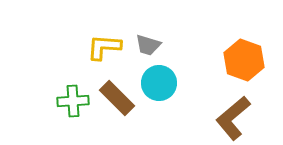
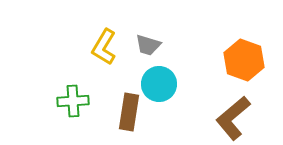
yellow L-shape: rotated 63 degrees counterclockwise
cyan circle: moved 1 px down
brown rectangle: moved 12 px right, 14 px down; rotated 54 degrees clockwise
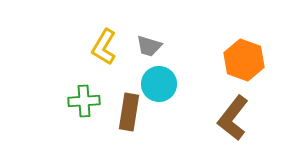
gray trapezoid: moved 1 px right, 1 px down
green cross: moved 11 px right
brown L-shape: rotated 12 degrees counterclockwise
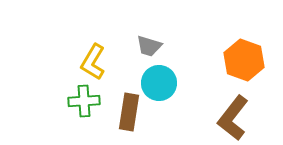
yellow L-shape: moved 11 px left, 15 px down
cyan circle: moved 1 px up
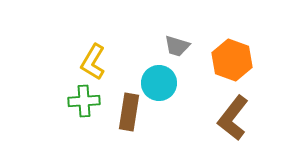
gray trapezoid: moved 28 px right
orange hexagon: moved 12 px left
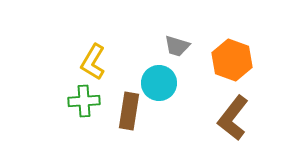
brown rectangle: moved 1 px up
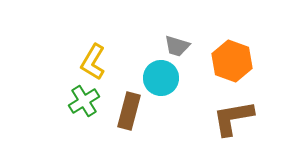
orange hexagon: moved 1 px down
cyan circle: moved 2 px right, 5 px up
green cross: rotated 28 degrees counterclockwise
brown rectangle: rotated 6 degrees clockwise
brown L-shape: rotated 42 degrees clockwise
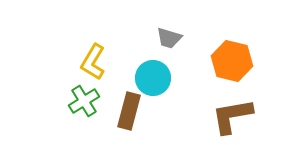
gray trapezoid: moved 8 px left, 8 px up
orange hexagon: rotated 6 degrees counterclockwise
cyan circle: moved 8 px left
brown L-shape: moved 1 px left, 2 px up
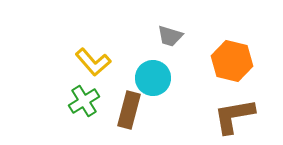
gray trapezoid: moved 1 px right, 2 px up
yellow L-shape: rotated 72 degrees counterclockwise
brown rectangle: moved 1 px up
brown L-shape: moved 2 px right
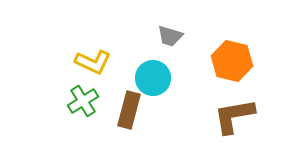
yellow L-shape: rotated 24 degrees counterclockwise
green cross: moved 1 px left
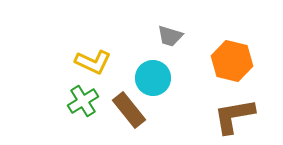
brown rectangle: rotated 54 degrees counterclockwise
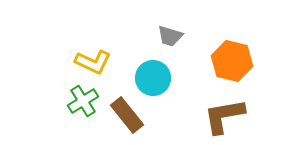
brown rectangle: moved 2 px left, 5 px down
brown L-shape: moved 10 px left
